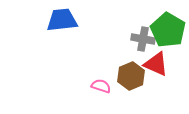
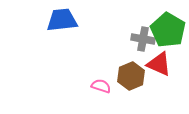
red triangle: moved 3 px right
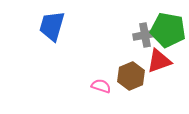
blue trapezoid: moved 10 px left, 6 px down; rotated 68 degrees counterclockwise
green pentagon: rotated 20 degrees counterclockwise
gray cross: moved 2 px right, 4 px up; rotated 20 degrees counterclockwise
red triangle: moved 3 px up; rotated 44 degrees counterclockwise
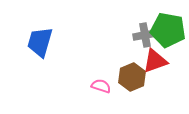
blue trapezoid: moved 12 px left, 16 px down
red triangle: moved 4 px left
brown hexagon: moved 1 px right, 1 px down
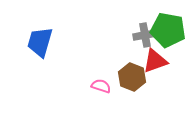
brown hexagon: rotated 16 degrees counterclockwise
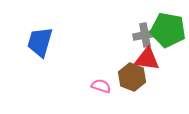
red triangle: moved 8 px left, 2 px up; rotated 28 degrees clockwise
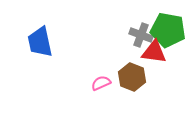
gray cross: moved 4 px left; rotated 30 degrees clockwise
blue trapezoid: rotated 28 degrees counterclockwise
red triangle: moved 7 px right, 7 px up
pink semicircle: moved 3 px up; rotated 42 degrees counterclockwise
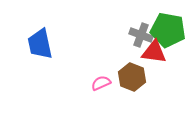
blue trapezoid: moved 2 px down
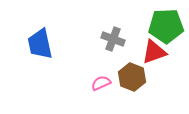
green pentagon: moved 2 px left, 4 px up; rotated 12 degrees counterclockwise
gray cross: moved 28 px left, 4 px down
red triangle: rotated 28 degrees counterclockwise
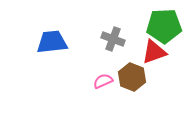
green pentagon: moved 2 px left
blue trapezoid: moved 12 px right, 2 px up; rotated 96 degrees clockwise
pink semicircle: moved 2 px right, 2 px up
